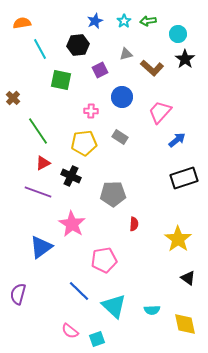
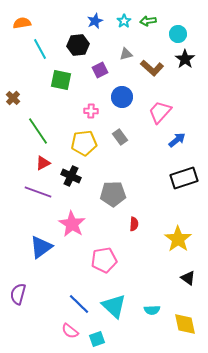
gray rectangle: rotated 21 degrees clockwise
blue line: moved 13 px down
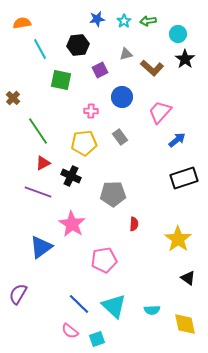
blue star: moved 2 px right, 2 px up; rotated 14 degrees clockwise
purple semicircle: rotated 15 degrees clockwise
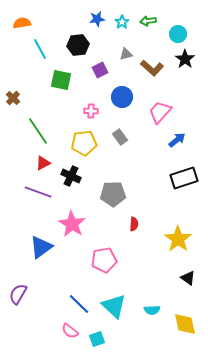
cyan star: moved 2 px left, 1 px down
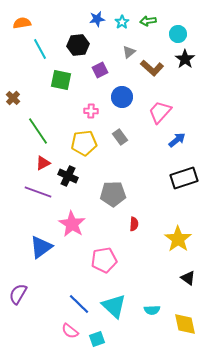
gray triangle: moved 3 px right, 2 px up; rotated 24 degrees counterclockwise
black cross: moved 3 px left
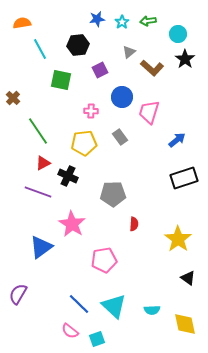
pink trapezoid: moved 11 px left; rotated 25 degrees counterclockwise
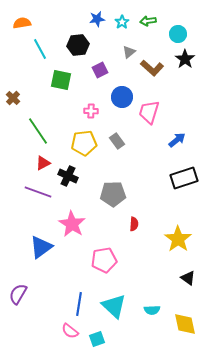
gray rectangle: moved 3 px left, 4 px down
blue line: rotated 55 degrees clockwise
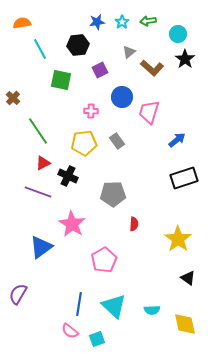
blue star: moved 3 px down
pink pentagon: rotated 20 degrees counterclockwise
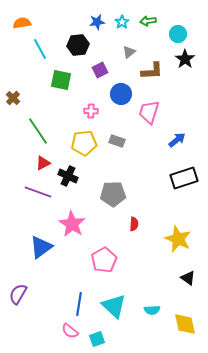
brown L-shape: moved 3 px down; rotated 45 degrees counterclockwise
blue circle: moved 1 px left, 3 px up
gray rectangle: rotated 35 degrees counterclockwise
yellow star: rotated 12 degrees counterclockwise
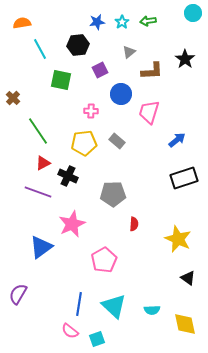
cyan circle: moved 15 px right, 21 px up
gray rectangle: rotated 21 degrees clockwise
pink star: rotated 16 degrees clockwise
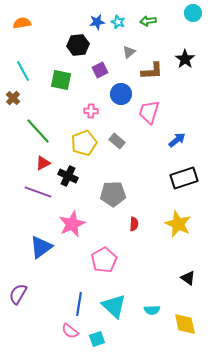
cyan star: moved 4 px left; rotated 16 degrees counterclockwise
cyan line: moved 17 px left, 22 px down
green line: rotated 8 degrees counterclockwise
yellow pentagon: rotated 15 degrees counterclockwise
yellow star: moved 15 px up
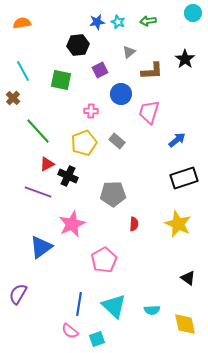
red triangle: moved 4 px right, 1 px down
